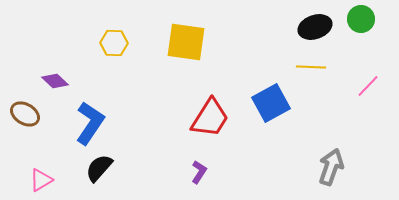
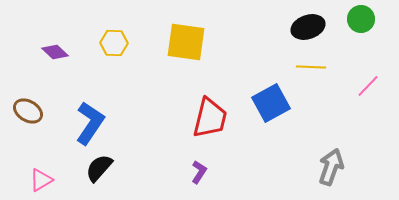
black ellipse: moved 7 px left
purple diamond: moved 29 px up
brown ellipse: moved 3 px right, 3 px up
red trapezoid: rotated 18 degrees counterclockwise
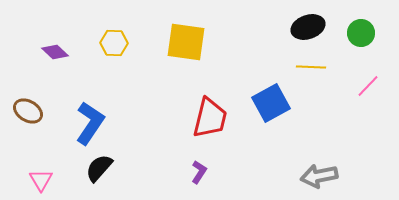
green circle: moved 14 px down
gray arrow: moved 12 px left, 9 px down; rotated 120 degrees counterclockwise
pink triangle: rotated 30 degrees counterclockwise
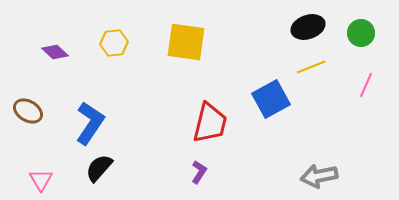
yellow hexagon: rotated 8 degrees counterclockwise
yellow line: rotated 24 degrees counterclockwise
pink line: moved 2 px left, 1 px up; rotated 20 degrees counterclockwise
blue square: moved 4 px up
red trapezoid: moved 5 px down
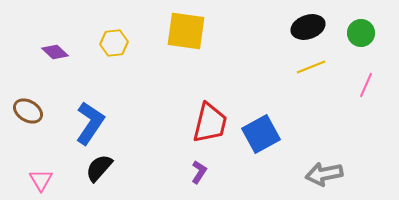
yellow square: moved 11 px up
blue square: moved 10 px left, 35 px down
gray arrow: moved 5 px right, 2 px up
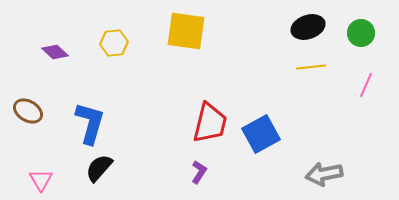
yellow line: rotated 16 degrees clockwise
blue L-shape: rotated 18 degrees counterclockwise
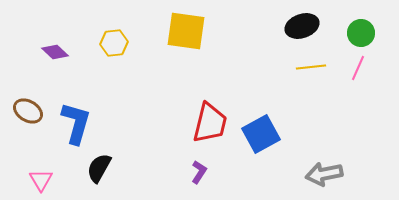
black ellipse: moved 6 px left, 1 px up
pink line: moved 8 px left, 17 px up
blue L-shape: moved 14 px left
black semicircle: rotated 12 degrees counterclockwise
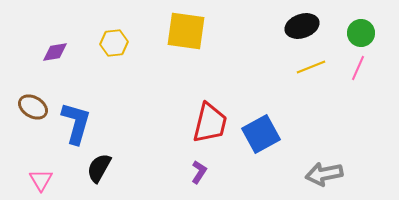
purple diamond: rotated 52 degrees counterclockwise
yellow line: rotated 16 degrees counterclockwise
brown ellipse: moved 5 px right, 4 px up
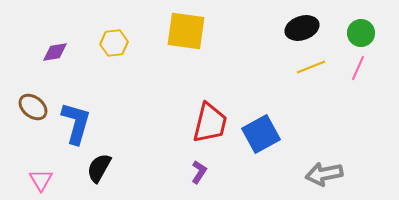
black ellipse: moved 2 px down
brown ellipse: rotated 8 degrees clockwise
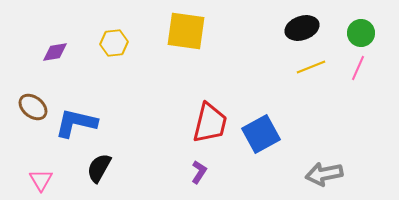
blue L-shape: rotated 93 degrees counterclockwise
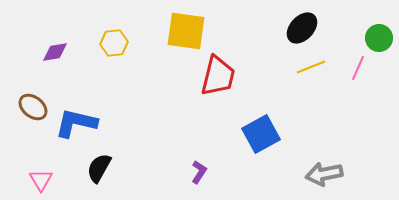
black ellipse: rotated 28 degrees counterclockwise
green circle: moved 18 px right, 5 px down
red trapezoid: moved 8 px right, 47 px up
